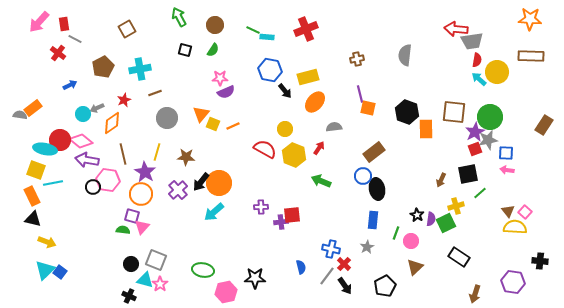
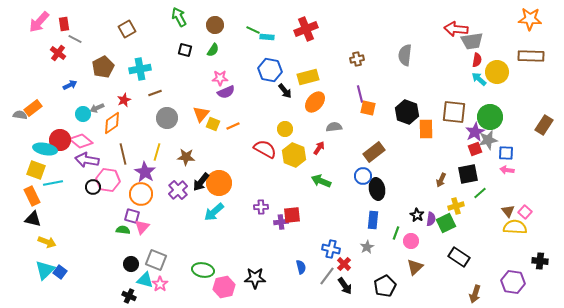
pink hexagon at (226, 292): moved 2 px left, 5 px up
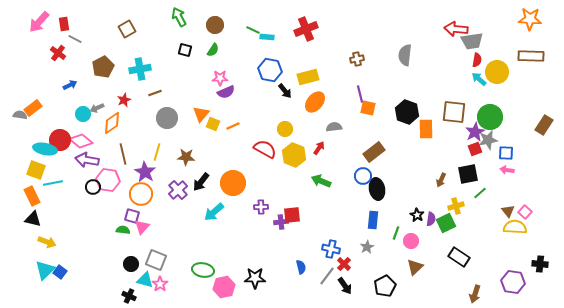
orange circle at (219, 183): moved 14 px right
black cross at (540, 261): moved 3 px down
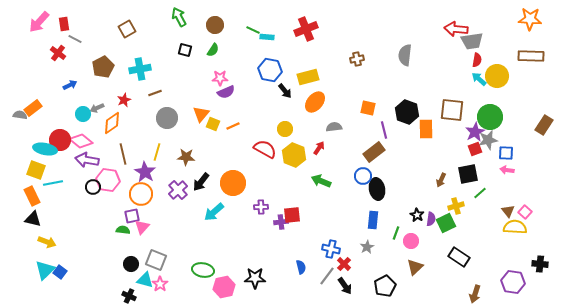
yellow circle at (497, 72): moved 4 px down
purple line at (360, 94): moved 24 px right, 36 px down
brown square at (454, 112): moved 2 px left, 2 px up
purple square at (132, 216): rotated 28 degrees counterclockwise
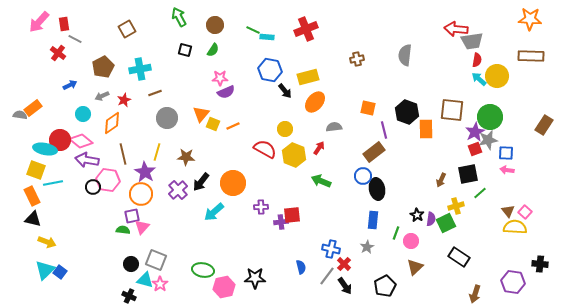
gray arrow at (97, 108): moved 5 px right, 12 px up
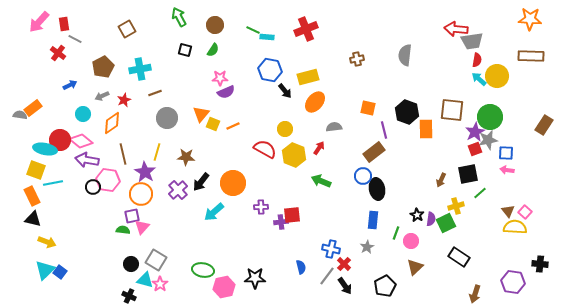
gray square at (156, 260): rotated 10 degrees clockwise
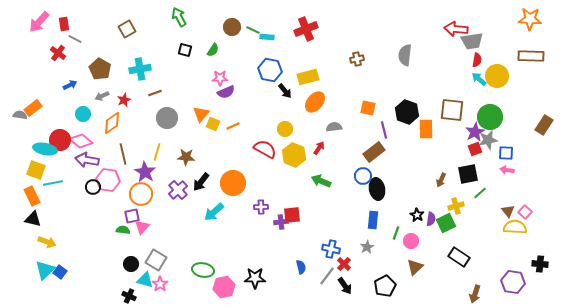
brown circle at (215, 25): moved 17 px right, 2 px down
brown pentagon at (103, 67): moved 3 px left, 2 px down; rotated 15 degrees counterclockwise
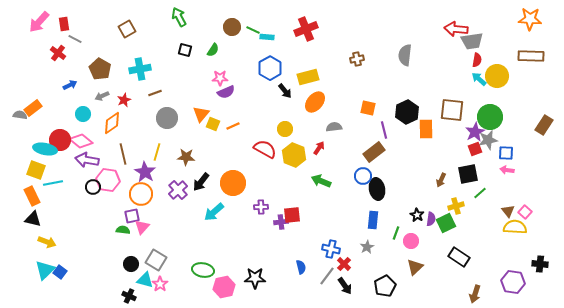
blue hexagon at (270, 70): moved 2 px up; rotated 20 degrees clockwise
black hexagon at (407, 112): rotated 15 degrees clockwise
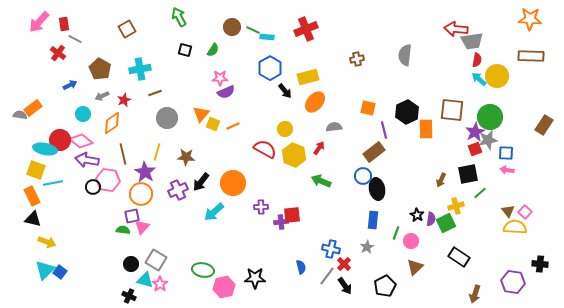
purple cross at (178, 190): rotated 18 degrees clockwise
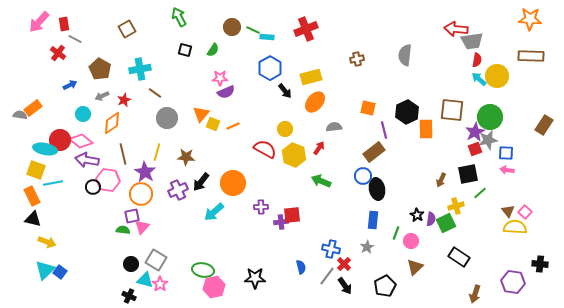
yellow rectangle at (308, 77): moved 3 px right
brown line at (155, 93): rotated 56 degrees clockwise
pink hexagon at (224, 287): moved 10 px left
